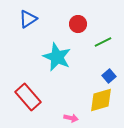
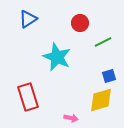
red circle: moved 2 px right, 1 px up
blue square: rotated 24 degrees clockwise
red rectangle: rotated 24 degrees clockwise
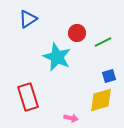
red circle: moved 3 px left, 10 px down
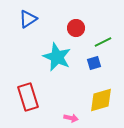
red circle: moved 1 px left, 5 px up
blue square: moved 15 px left, 13 px up
